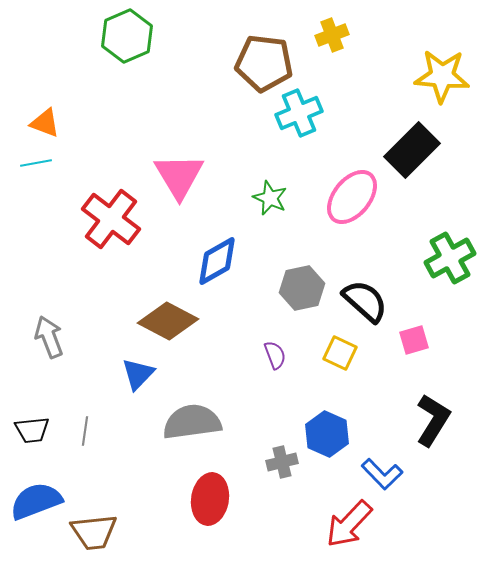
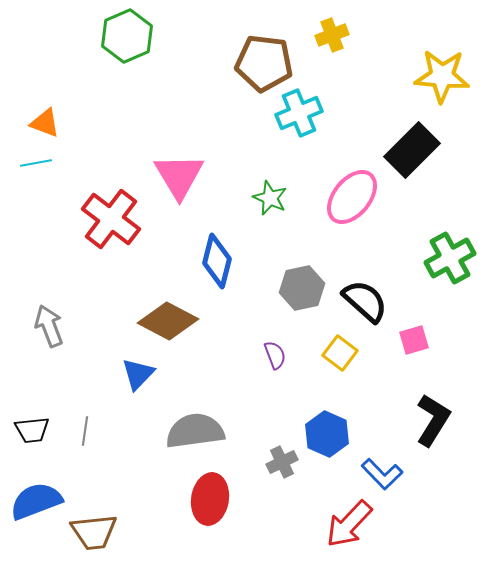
blue diamond: rotated 46 degrees counterclockwise
gray arrow: moved 11 px up
yellow square: rotated 12 degrees clockwise
gray semicircle: moved 3 px right, 9 px down
gray cross: rotated 12 degrees counterclockwise
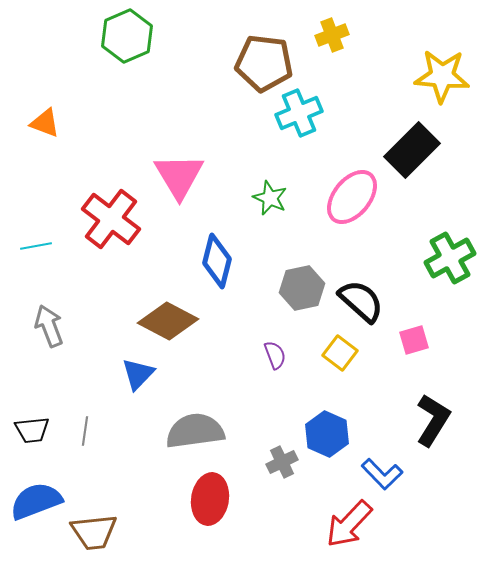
cyan line: moved 83 px down
black semicircle: moved 4 px left
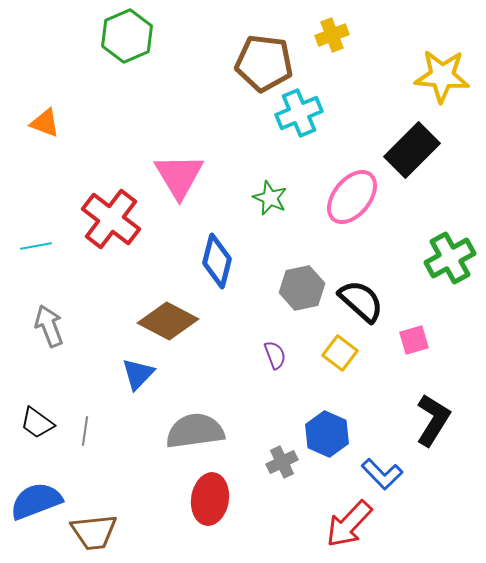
black trapezoid: moved 5 px right, 7 px up; rotated 42 degrees clockwise
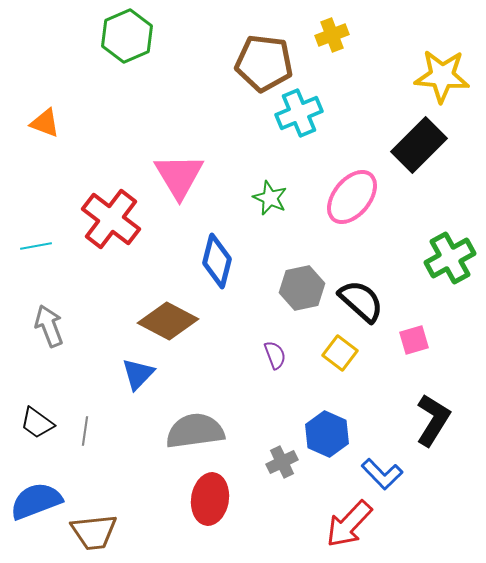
black rectangle: moved 7 px right, 5 px up
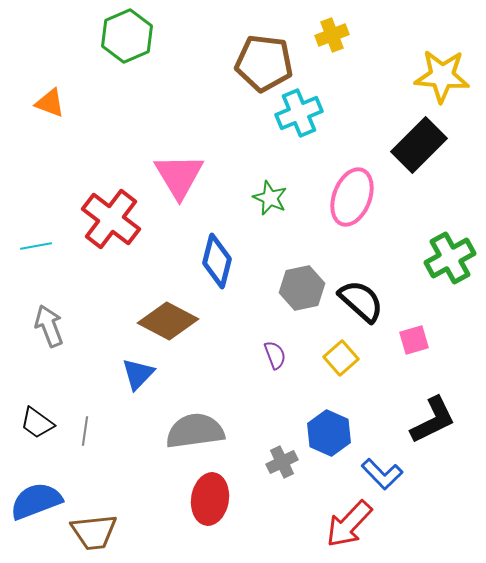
orange triangle: moved 5 px right, 20 px up
pink ellipse: rotated 18 degrees counterclockwise
yellow square: moved 1 px right, 5 px down; rotated 12 degrees clockwise
black L-shape: rotated 32 degrees clockwise
blue hexagon: moved 2 px right, 1 px up
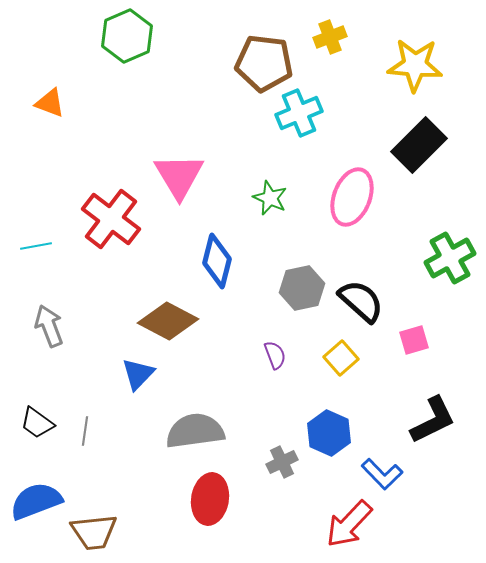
yellow cross: moved 2 px left, 2 px down
yellow star: moved 27 px left, 11 px up
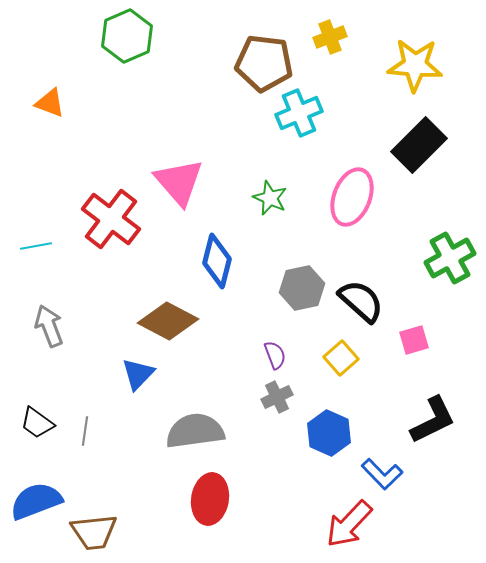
pink triangle: moved 6 px down; rotated 10 degrees counterclockwise
gray cross: moved 5 px left, 65 px up
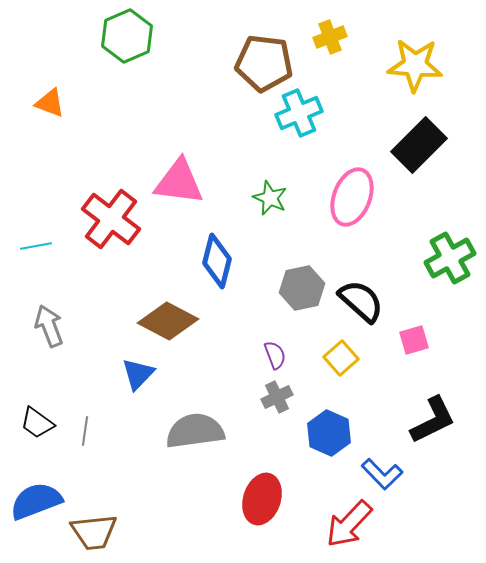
pink triangle: rotated 42 degrees counterclockwise
red ellipse: moved 52 px right; rotated 9 degrees clockwise
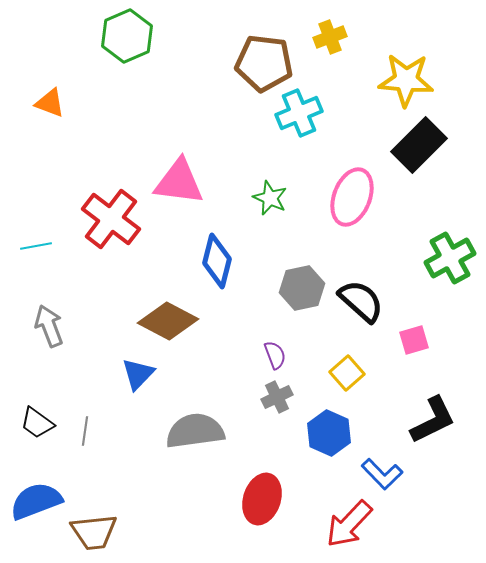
yellow star: moved 9 px left, 15 px down
yellow square: moved 6 px right, 15 px down
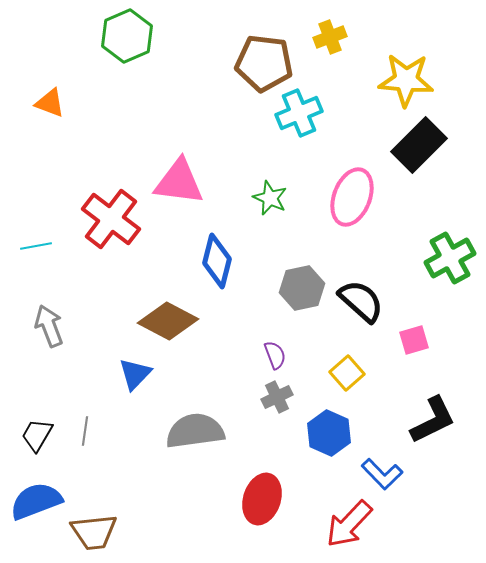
blue triangle: moved 3 px left
black trapezoid: moved 12 px down; rotated 84 degrees clockwise
